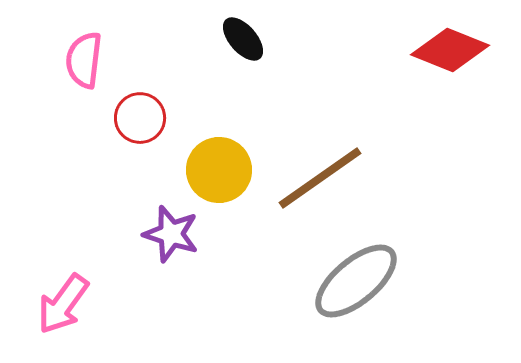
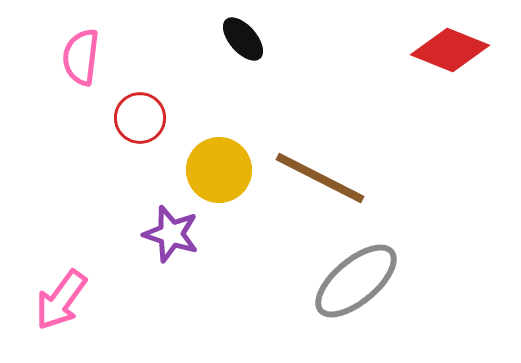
pink semicircle: moved 3 px left, 3 px up
brown line: rotated 62 degrees clockwise
pink arrow: moved 2 px left, 4 px up
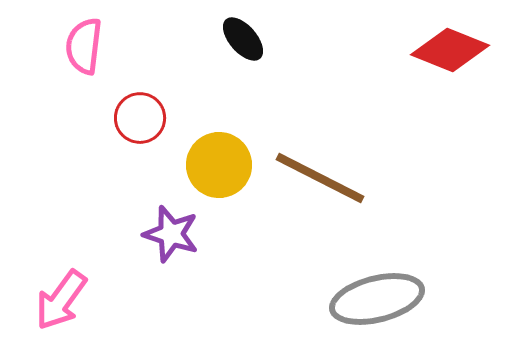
pink semicircle: moved 3 px right, 11 px up
yellow circle: moved 5 px up
gray ellipse: moved 21 px right, 18 px down; rotated 26 degrees clockwise
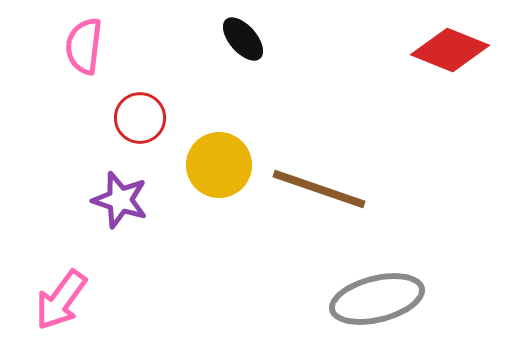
brown line: moved 1 px left, 11 px down; rotated 8 degrees counterclockwise
purple star: moved 51 px left, 34 px up
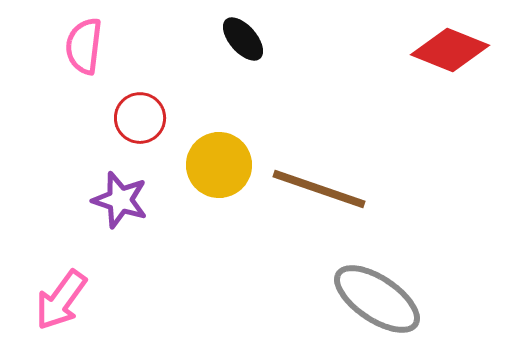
gray ellipse: rotated 48 degrees clockwise
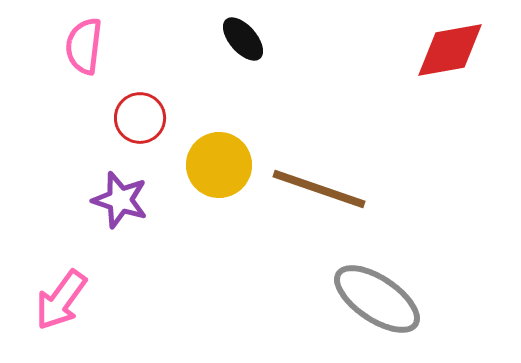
red diamond: rotated 32 degrees counterclockwise
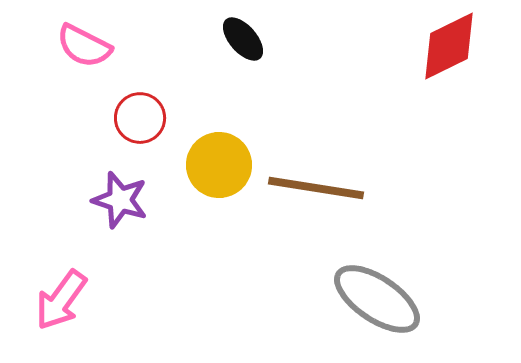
pink semicircle: rotated 70 degrees counterclockwise
red diamond: moved 1 px left, 4 px up; rotated 16 degrees counterclockwise
brown line: moved 3 px left, 1 px up; rotated 10 degrees counterclockwise
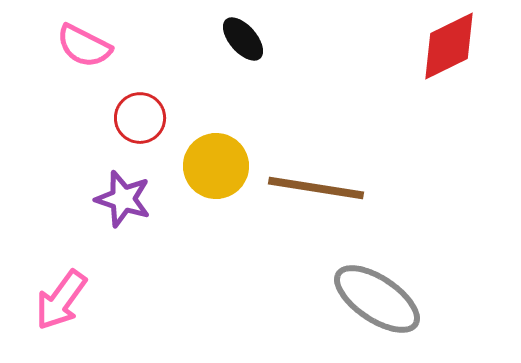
yellow circle: moved 3 px left, 1 px down
purple star: moved 3 px right, 1 px up
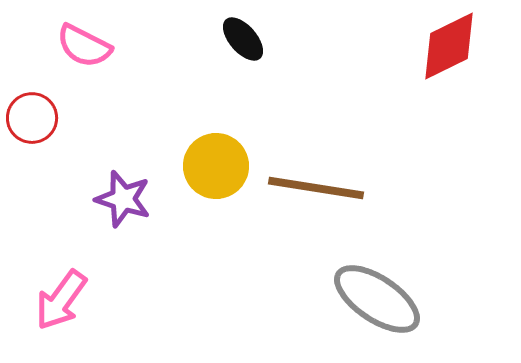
red circle: moved 108 px left
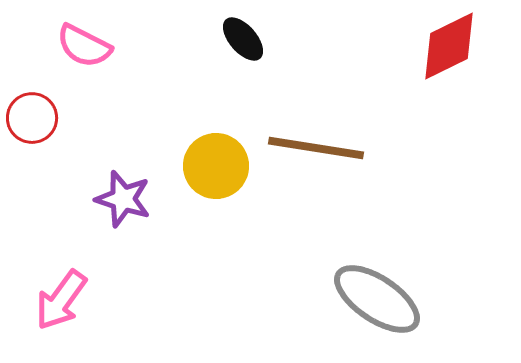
brown line: moved 40 px up
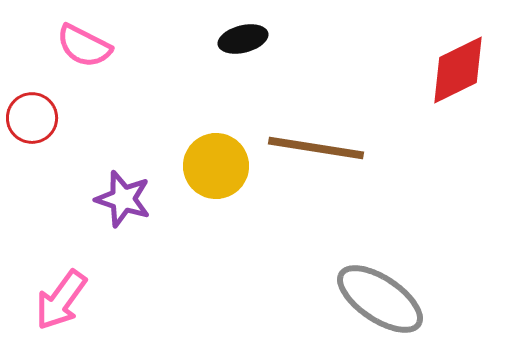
black ellipse: rotated 63 degrees counterclockwise
red diamond: moved 9 px right, 24 px down
gray ellipse: moved 3 px right
